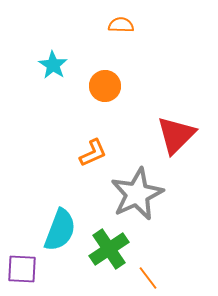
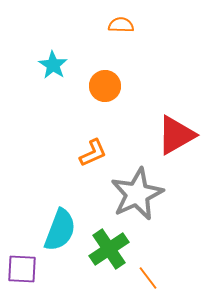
red triangle: rotated 15 degrees clockwise
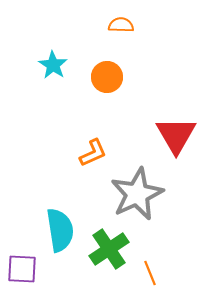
orange circle: moved 2 px right, 9 px up
red triangle: rotated 30 degrees counterclockwise
cyan semicircle: rotated 30 degrees counterclockwise
orange line: moved 2 px right, 5 px up; rotated 15 degrees clockwise
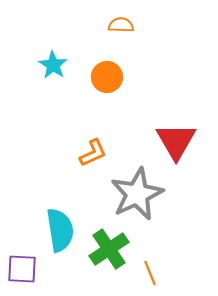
red triangle: moved 6 px down
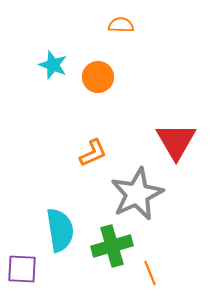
cyan star: rotated 12 degrees counterclockwise
orange circle: moved 9 px left
green cross: moved 3 px right, 3 px up; rotated 18 degrees clockwise
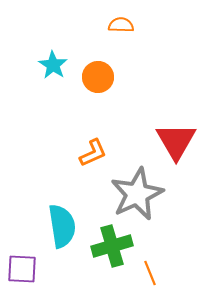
cyan star: rotated 12 degrees clockwise
cyan semicircle: moved 2 px right, 4 px up
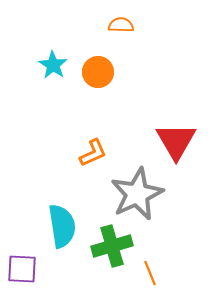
orange circle: moved 5 px up
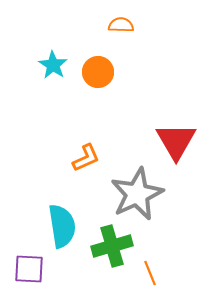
orange L-shape: moved 7 px left, 5 px down
purple square: moved 7 px right
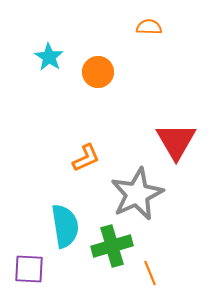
orange semicircle: moved 28 px right, 2 px down
cyan star: moved 4 px left, 8 px up
cyan semicircle: moved 3 px right
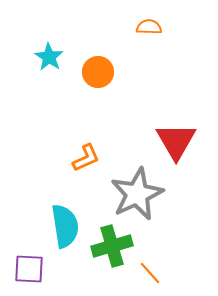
orange line: rotated 20 degrees counterclockwise
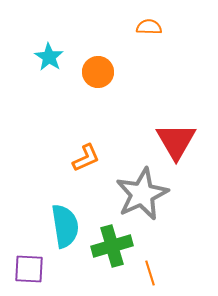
gray star: moved 5 px right
orange line: rotated 25 degrees clockwise
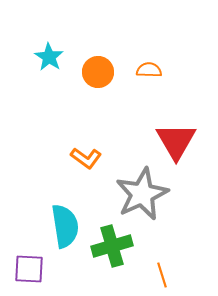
orange semicircle: moved 43 px down
orange L-shape: rotated 60 degrees clockwise
orange line: moved 12 px right, 2 px down
